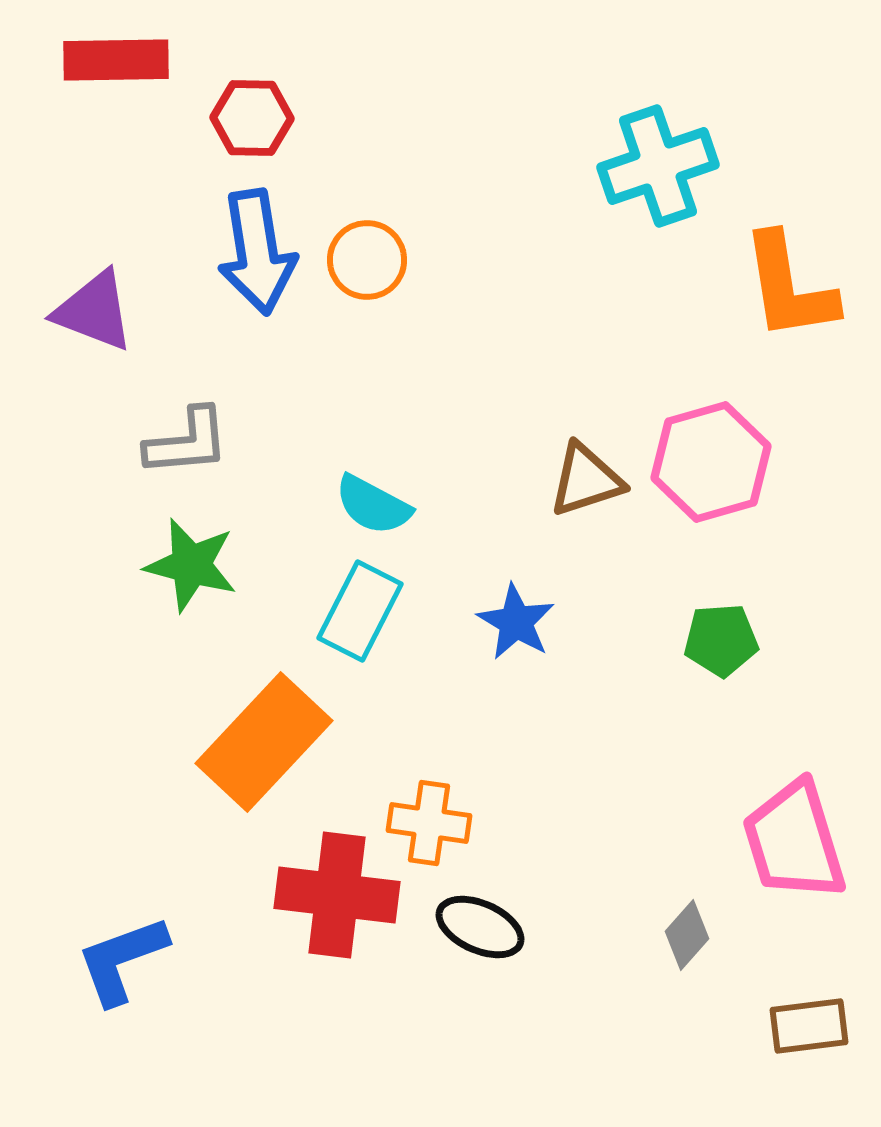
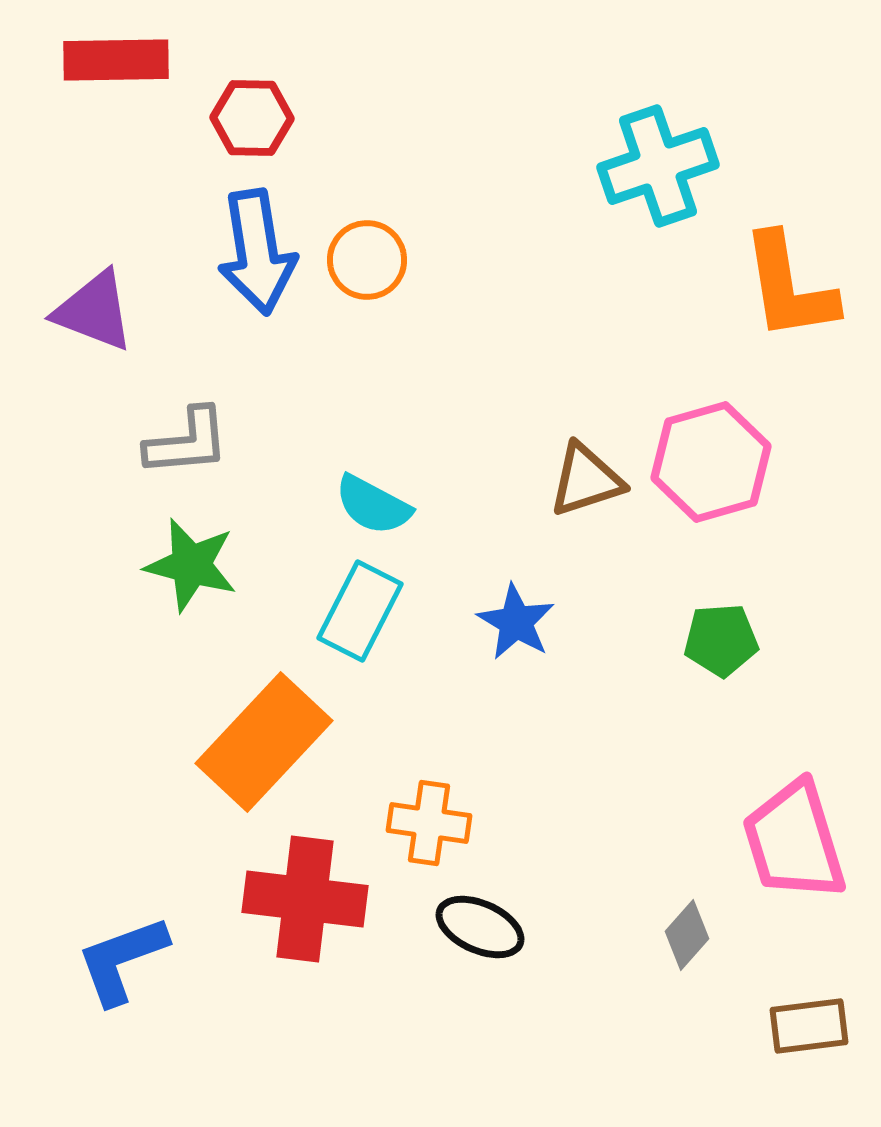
red cross: moved 32 px left, 4 px down
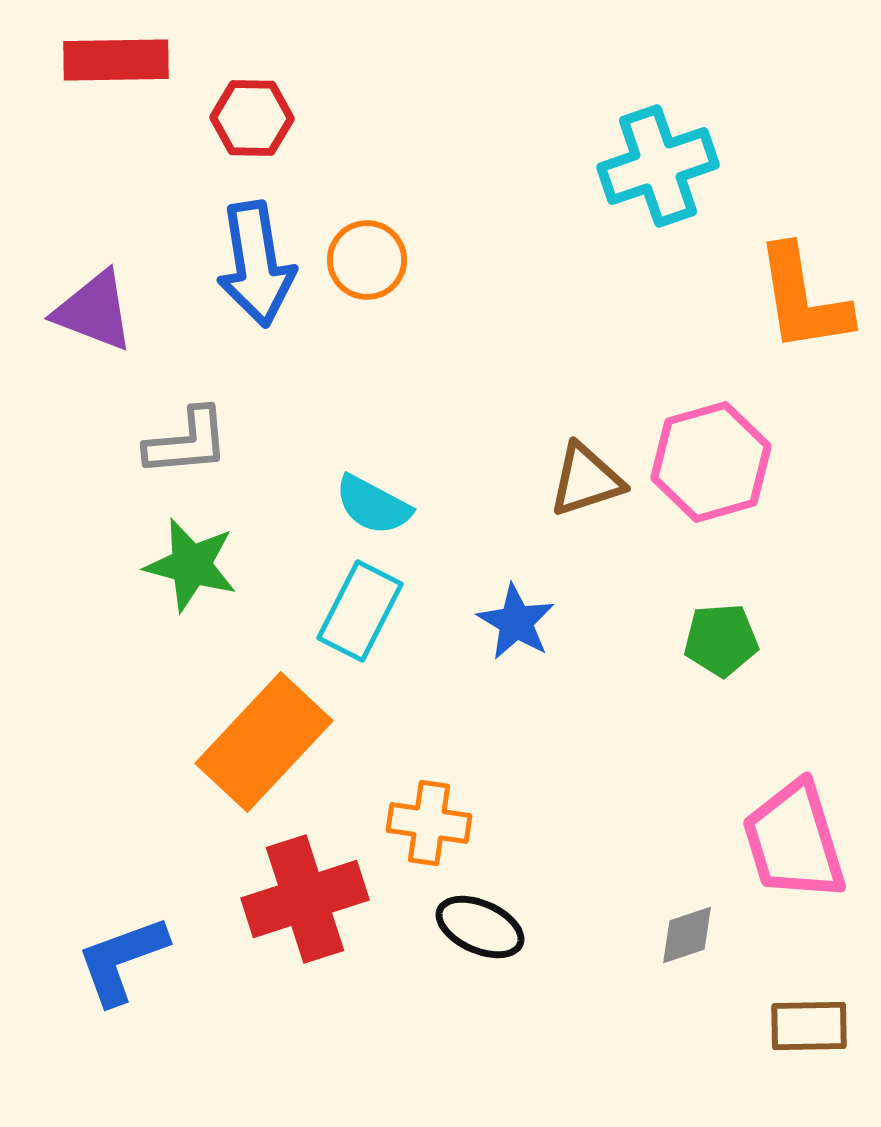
blue arrow: moved 1 px left, 12 px down
orange L-shape: moved 14 px right, 12 px down
red cross: rotated 25 degrees counterclockwise
gray diamond: rotated 30 degrees clockwise
brown rectangle: rotated 6 degrees clockwise
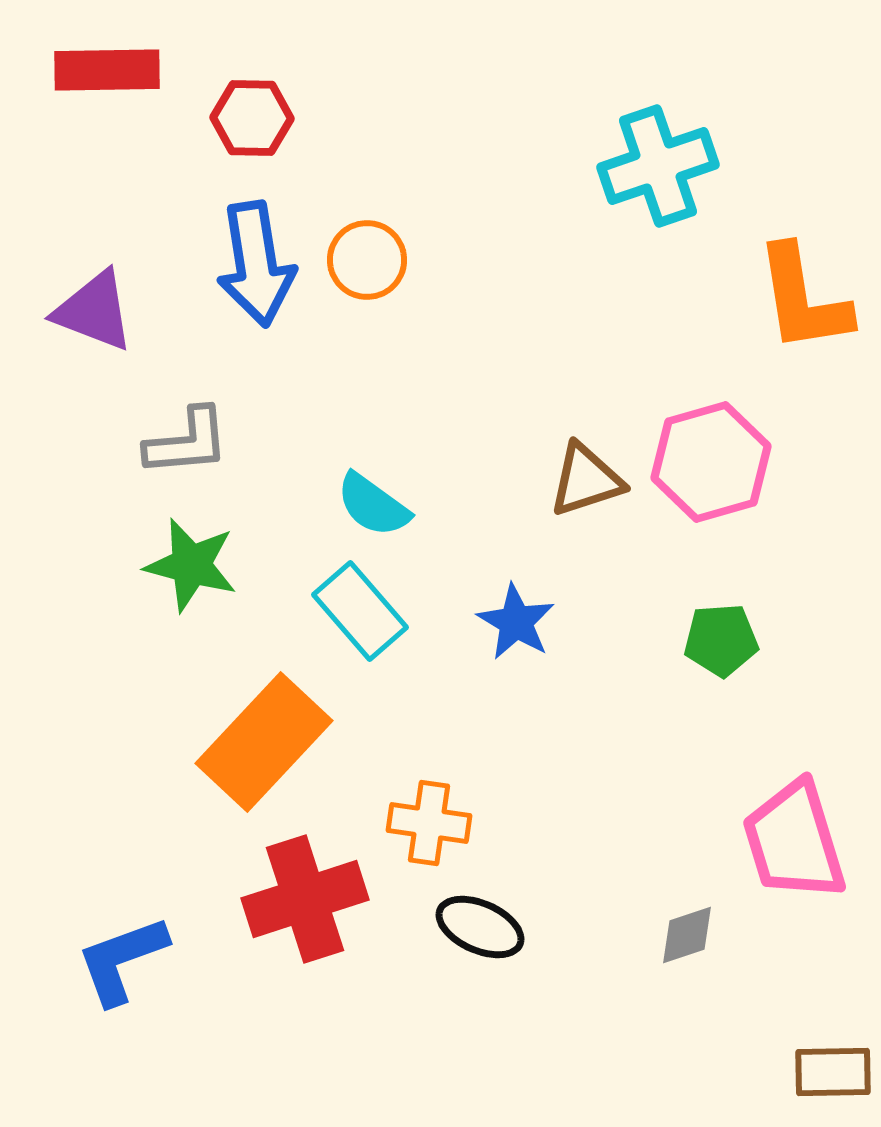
red rectangle: moved 9 px left, 10 px down
cyan semicircle: rotated 8 degrees clockwise
cyan rectangle: rotated 68 degrees counterclockwise
brown rectangle: moved 24 px right, 46 px down
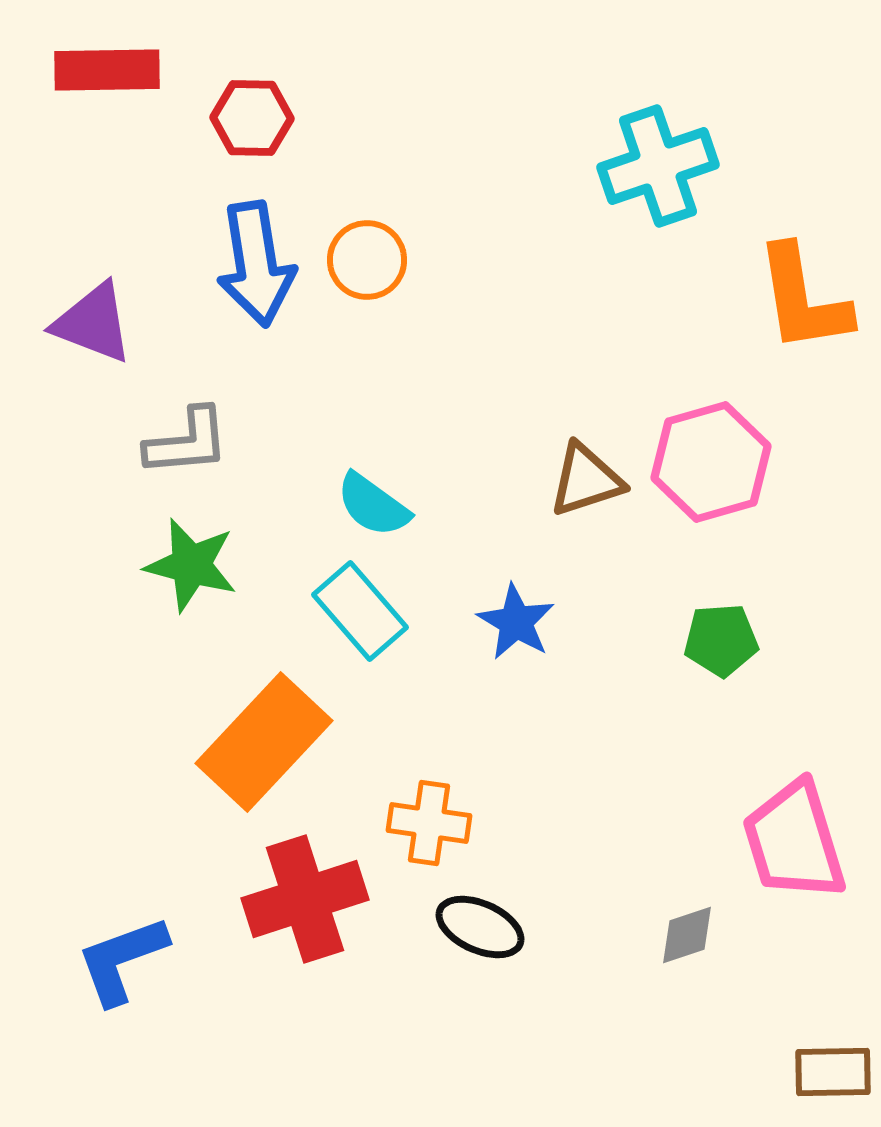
purple triangle: moved 1 px left, 12 px down
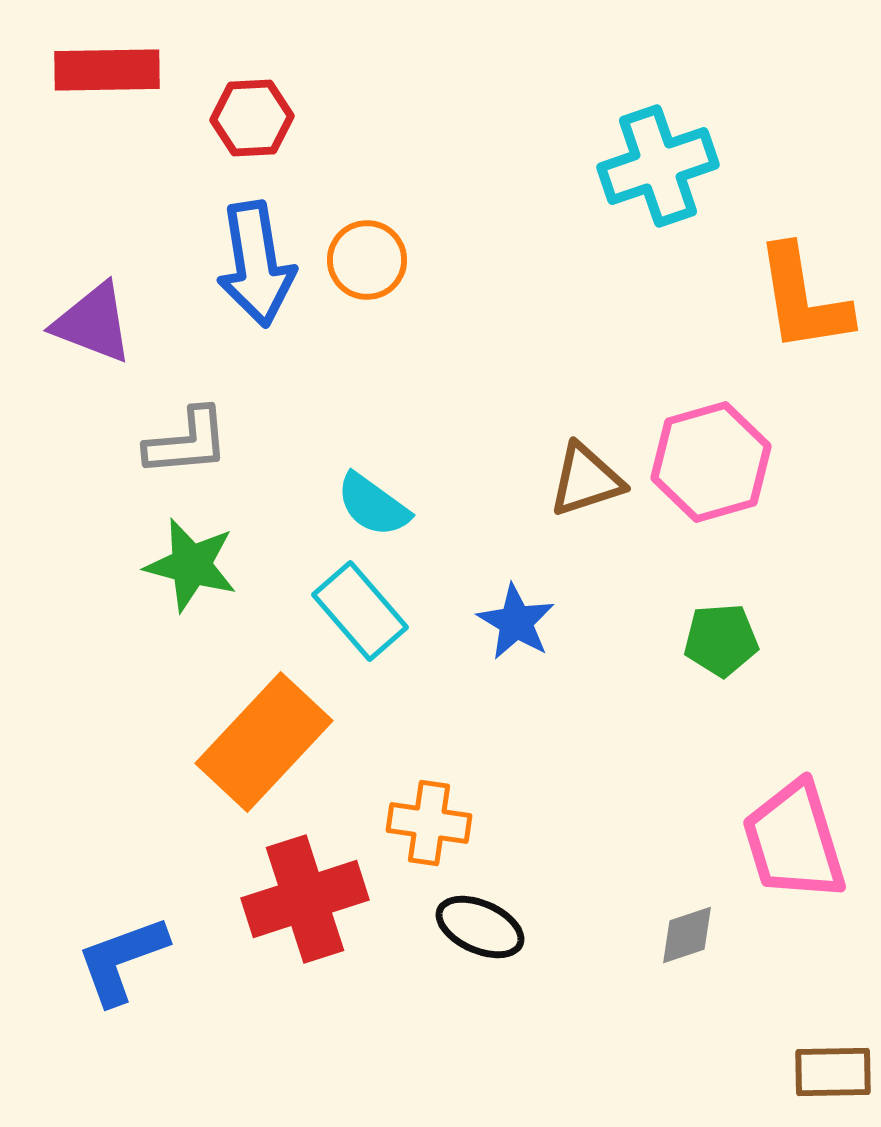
red hexagon: rotated 4 degrees counterclockwise
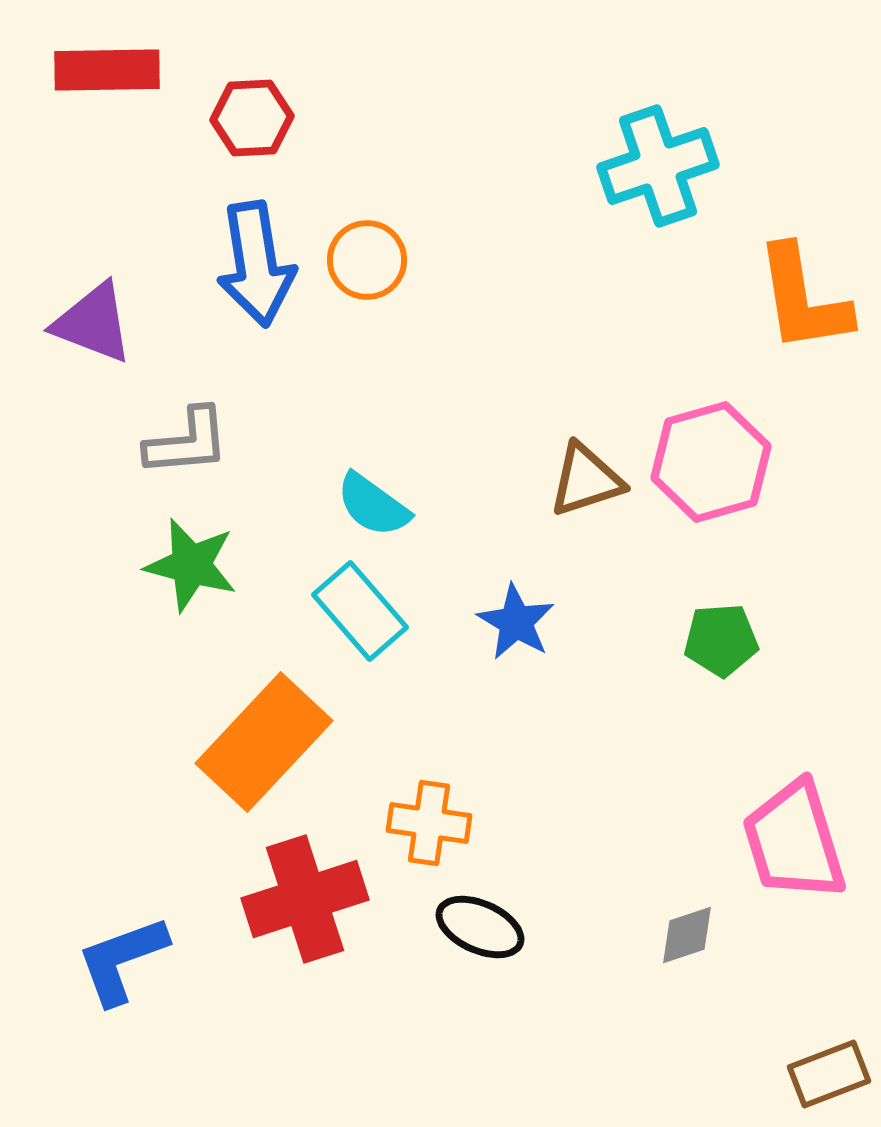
brown rectangle: moved 4 px left, 2 px down; rotated 20 degrees counterclockwise
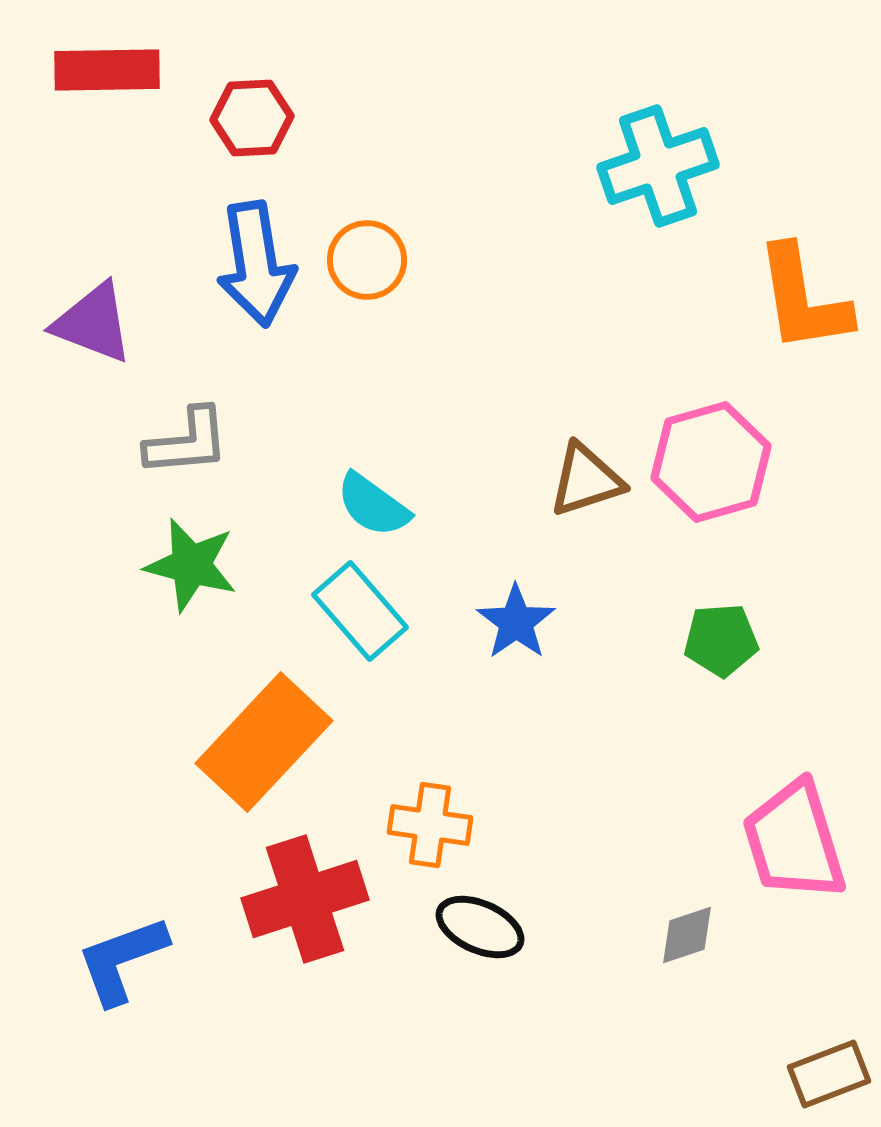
blue star: rotated 6 degrees clockwise
orange cross: moved 1 px right, 2 px down
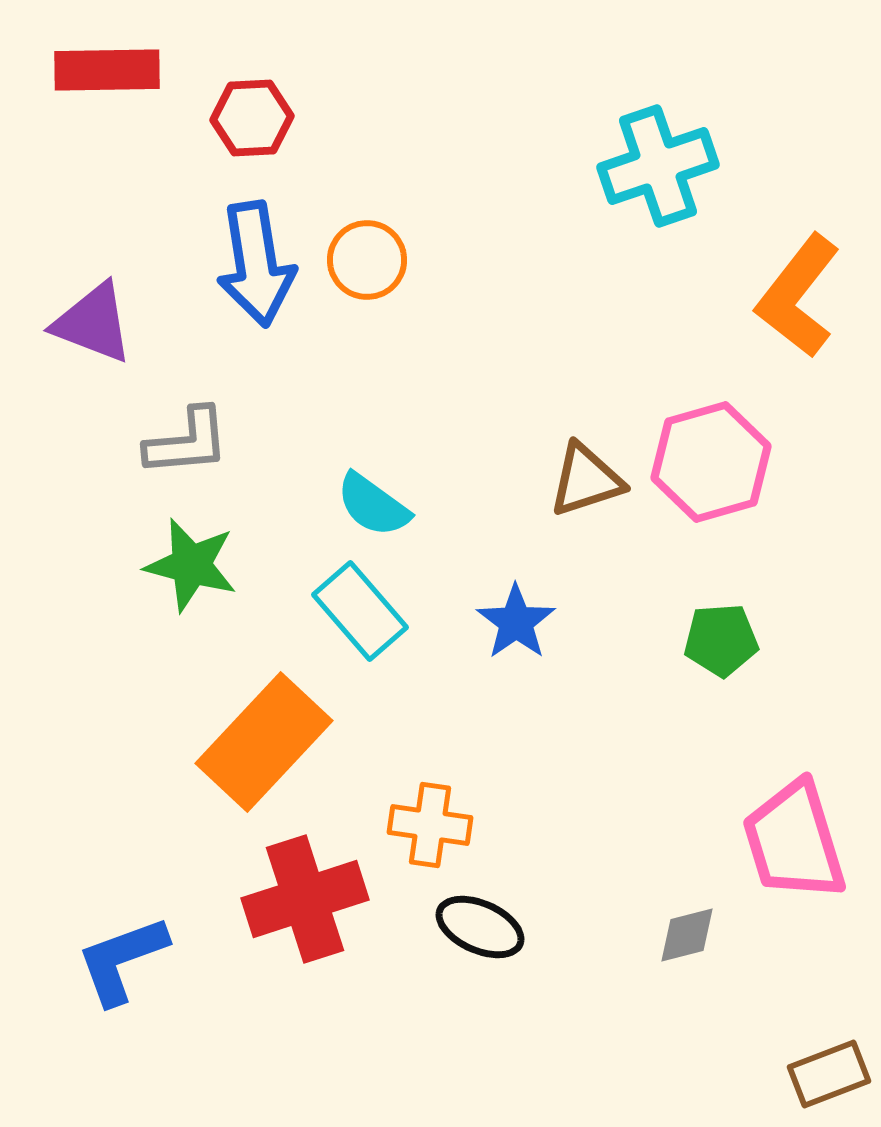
orange L-shape: moved 5 px left, 3 px up; rotated 47 degrees clockwise
gray diamond: rotated 4 degrees clockwise
